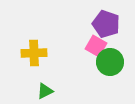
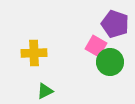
purple pentagon: moved 9 px right
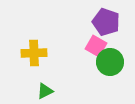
purple pentagon: moved 9 px left, 2 px up
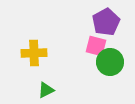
purple pentagon: rotated 24 degrees clockwise
pink square: rotated 15 degrees counterclockwise
green triangle: moved 1 px right, 1 px up
